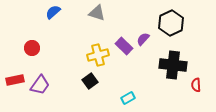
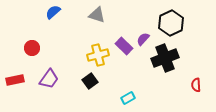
gray triangle: moved 2 px down
black cross: moved 8 px left, 7 px up; rotated 28 degrees counterclockwise
purple trapezoid: moved 9 px right, 6 px up
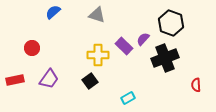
black hexagon: rotated 15 degrees counterclockwise
yellow cross: rotated 15 degrees clockwise
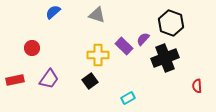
red semicircle: moved 1 px right, 1 px down
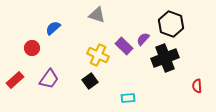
blue semicircle: moved 16 px down
black hexagon: moved 1 px down
yellow cross: rotated 25 degrees clockwise
red rectangle: rotated 30 degrees counterclockwise
cyan rectangle: rotated 24 degrees clockwise
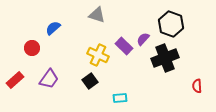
cyan rectangle: moved 8 px left
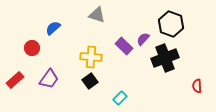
yellow cross: moved 7 px left, 2 px down; rotated 20 degrees counterclockwise
cyan rectangle: rotated 40 degrees counterclockwise
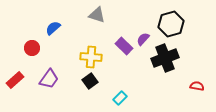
black hexagon: rotated 25 degrees clockwise
red semicircle: rotated 104 degrees clockwise
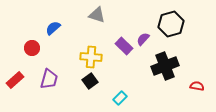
black cross: moved 8 px down
purple trapezoid: rotated 20 degrees counterclockwise
